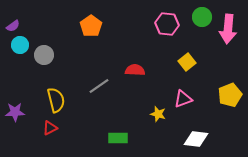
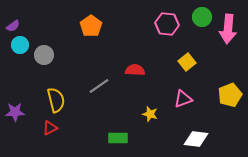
yellow star: moved 8 px left
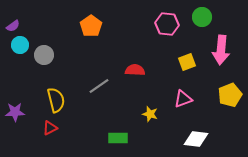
pink arrow: moved 7 px left, 21 px down
yellow square: rotated 18 degrees clockwise
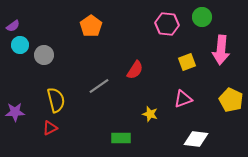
red semicircle: rotated 120 degrees clockwise
yellow pentagon: moved 1 px right, 5 px down; rotated 25 degrees counterclockwise
green rectangle: moved 3 px right
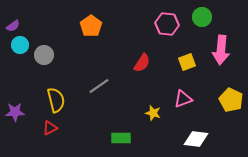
red semicircle: moved 7 px right, 7 px up
yellow star: moved 3 px right, 1 px up
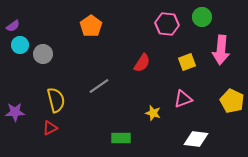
gray circle: moved 1 px left, 1 px up
yellow pentagon: moved 1 px right, 1 px down
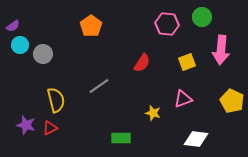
purple star: moved 11 px right, 13 px down; rotated 18 degrees clockwise
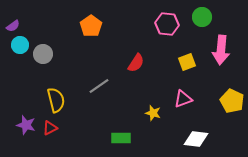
red semicircle: moved 6 px left
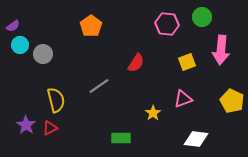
yellow star: rotated 21 degrees clockwise
purple star: rotated 18 degrees clockwise
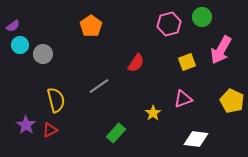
pink hexagon: moved 2 px right; rotated 20 degrees counterclockwise
pink arrow: rotated 24 degrees clockwise
red triangle: moved 2 px down
green rectangle: moved 5 px left, 5 px up; rotated 48 degrees counterclockwise
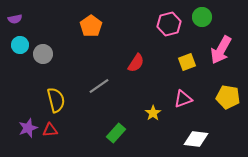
purple semicircle: moved 2 px right, 7 px up; rotated 24 degrees clockwise
yellow pentagon: moved 4 px left, 4 px up; rotated 15 degrees counterclockwise
purple star: moved 2 px right, 3 px down; rotated 18 degrees clockwise
red triangle: rotated 21 degrees clockwise
